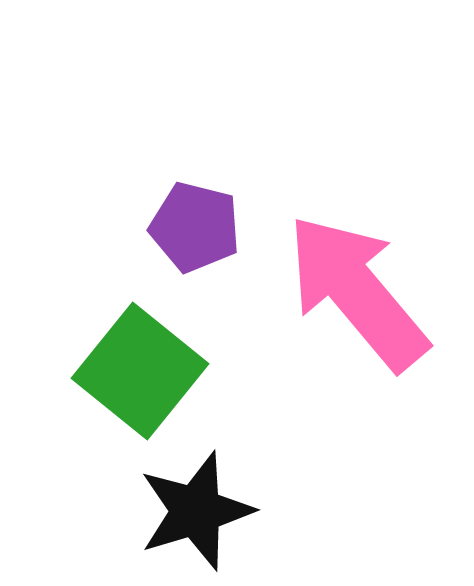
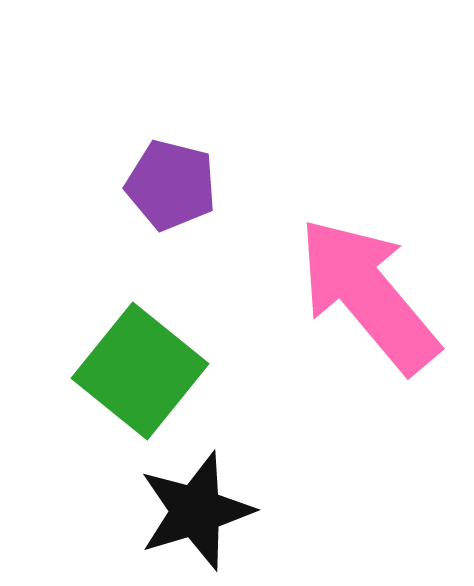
purple pentagon: moved 24 px left, 42 px up
pink arrow: moved 11 px right, 3 px down
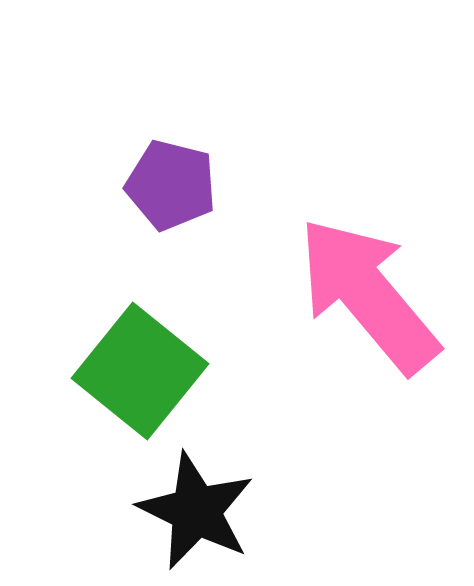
black star: rotated 29 degrees counterclockwise
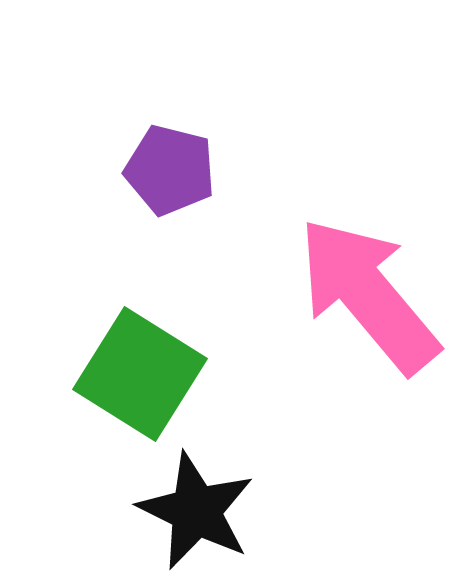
purple pentagon: moved 1 px left, 15 px up
green square: moved 3 px down; rotated 7 degrees counterclockwise
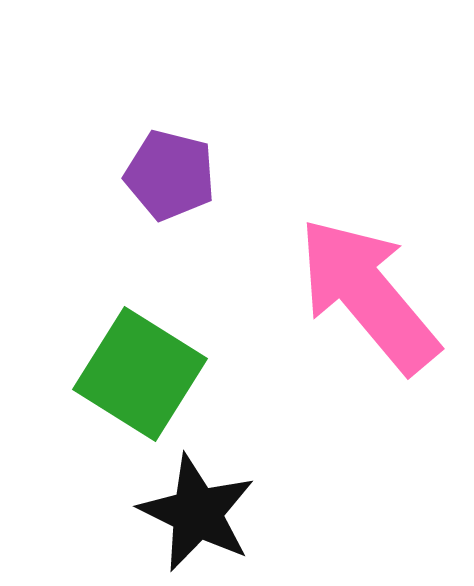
purple pentagon: moved 5 px down
black star: moved 1 px right, 2 px down
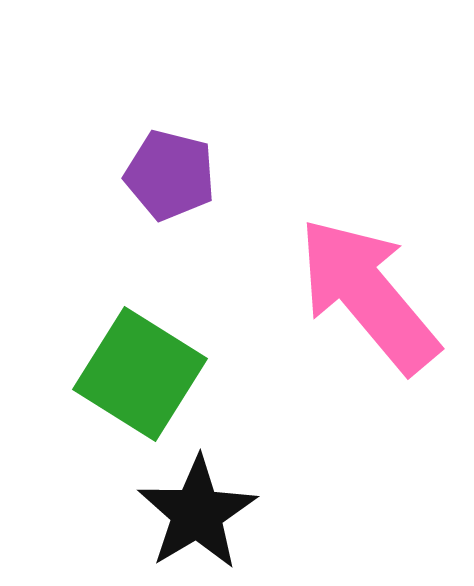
black star: rotated 15 degrees clockwise
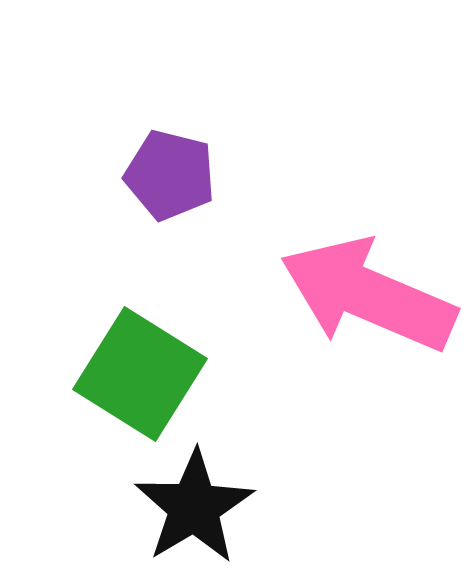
pink arrow: rotated 27 degrees counterclockwise
black star: moved 3 px left, 6 px up
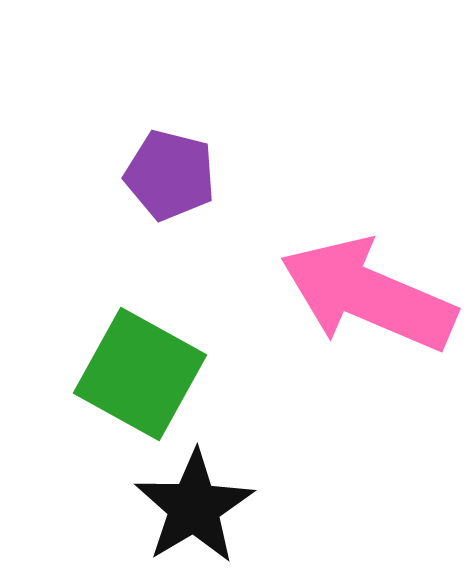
green square: rotated 3 degrees counterclockwise
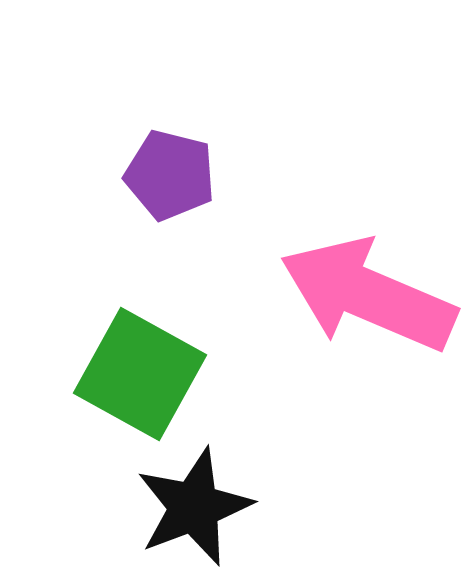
black star: rotated 10 degrees clockwise
